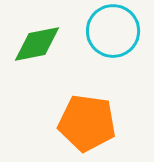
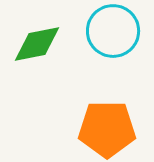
orange pentagon: moved 20 px right, 6 px down; rotated 8 degrees counterclockwise
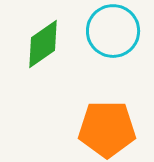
green diamond: moved 6 px right; rotated 24 degrees counterclockwise
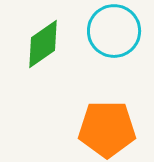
cyan circle: moved 1 px right
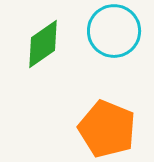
orange pentagon: rotated 22 degrees clockwise
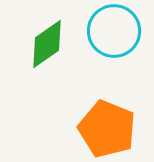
green diamond: moved 4 px right
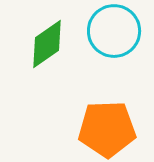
orange pentagon: rotated 24 degrees counterclockwise
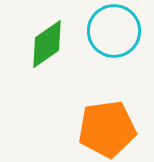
orange pentagon: rotated 6 degrees counterclockwise
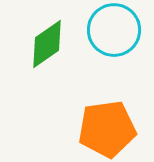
cyan circle: moved 1 px up
